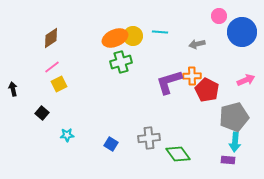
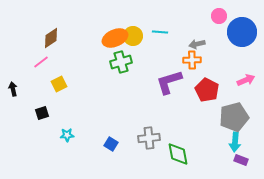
pink line: moved 11 px left, 5 px up
orange cross: moved 16 px up
black square: rotated 32 degrees clockwise
green diamond: rotated 25 degrees clockwise
purple rectangle: moved 13 px right; rotated 16 degrees clockwise
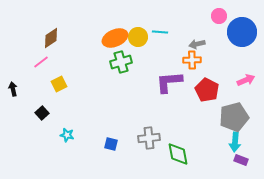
yellow circle: moved 5 px right, 1 px down
purple L-shape: rotated 12 degrees clockwise
black square: rotated 24 degrees counterclockwise
cyan star: rotated 16 degrees clockwise
blue square: rotated 16 degrees counterclockwise
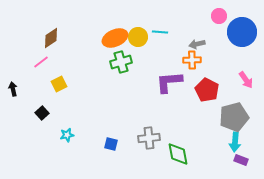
pink arrow: rotated 78 degrees clockwise
cyan star: rotated 24 degrees counterclockwise
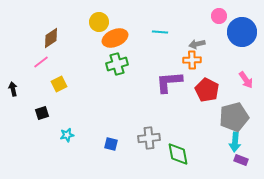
yellow circle: moved 39 px left, 15 px up
green cross: moved 4 px left, 2 px down
black square: rotated 24 degrees clockwise
